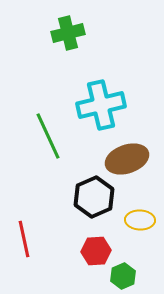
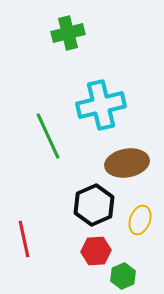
brown ellipse: moved 4 px down; rotated 9 degrees clockwise
black hexagon: moved 8 px down
yellow ellipse: rotated 72 degrees counterclockwise
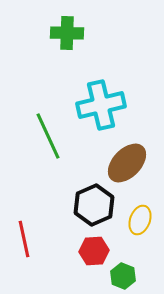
green cross: moved 1 px left; rotated 16 degrees clockwise
brown ellipse: rotated 36 degrees counterclockwise
red hexagon: moved 2 px left
green hexagon: rotated 15 degrees counterclockwise
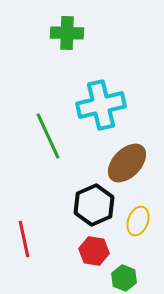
yellow ellipse: moved 2 px left, 1 px down
red hexagon: rotated 12 degrees clockwise
green hexagon: moved 1 px right, 2 px down
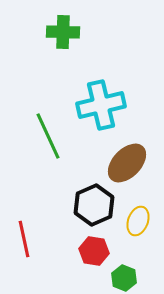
green cross: moved 4 px left, 1 px up
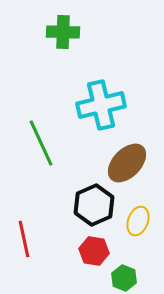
green line: moved 7 px left, 7 px down
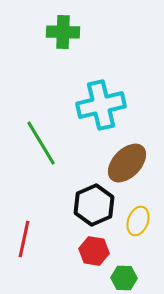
green line: rotated 6 degrees counterclockwise
red line: rotated 24 degrees clockwise
green hexagon: rotated 20 degrees counterclockwise
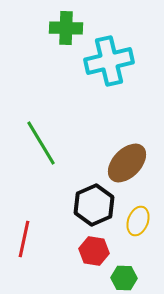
green cross: moved 3 px right, 4 px up
cyan cross: moved 8 px right, 44 px up
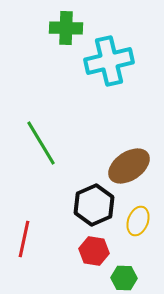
brown ellipse: moved 2 px right, 3 px down; rotated 12 degrees clockwise
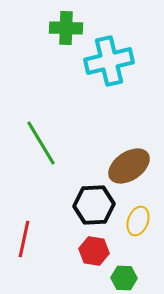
black hexagon: rotated 21 degrees clockwise
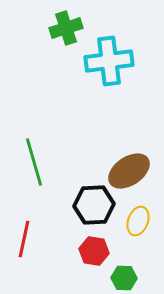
green cross: rotated 20 degrees counterclockwise
cyan cross: rotated 6 degrees clockwise
green line: moved 7 px left, 19 px down; rotated 15 degrees clockwise
brown ellipse: moved 5 px down
